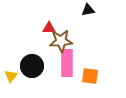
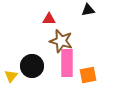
red triangle: moved 9 px up
brown star: rotated 20 degrees clockwise
orange square: moved 2 px left, 1 px up; rotated 18 degrees counterclockwise
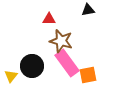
pink rectangle: rotated 36 degrees counterclockwise
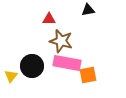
pink rectangle: rotated 44 degrees counterclockwise
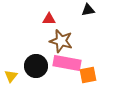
black circle: moved 4 px right
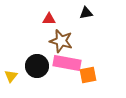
black triangle: moved 2 px left, 3 px down
black circle: moved 1 px right
